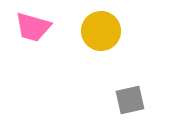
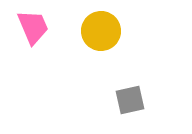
pink trapezoid: rotated 129 degrees counterclockwise
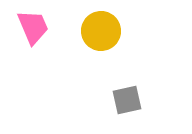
gray square: moved 3 px left
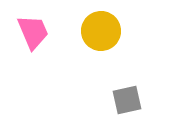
pink trapezoid: moved 5 px down
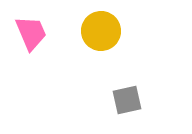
pink trapezoid: moved 2 px left, 1 px down
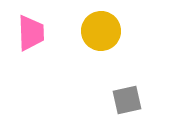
pink trapezoid: rotated 21 degrees clockwise
